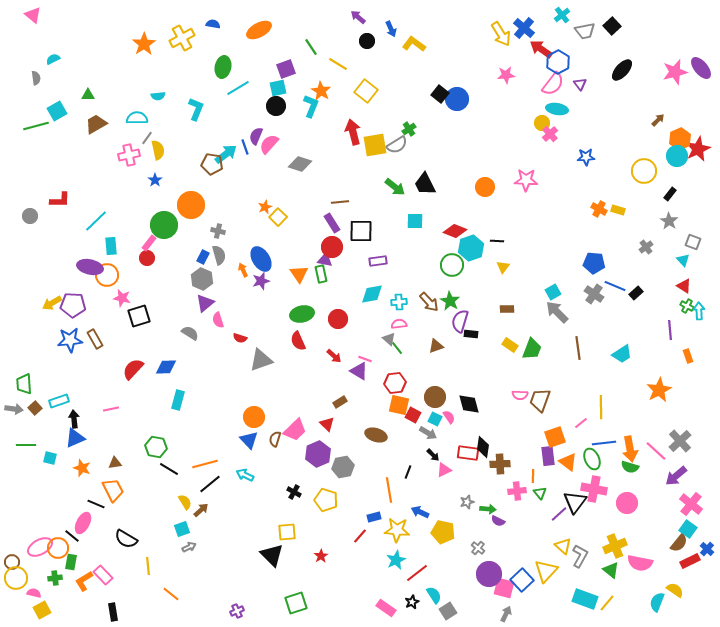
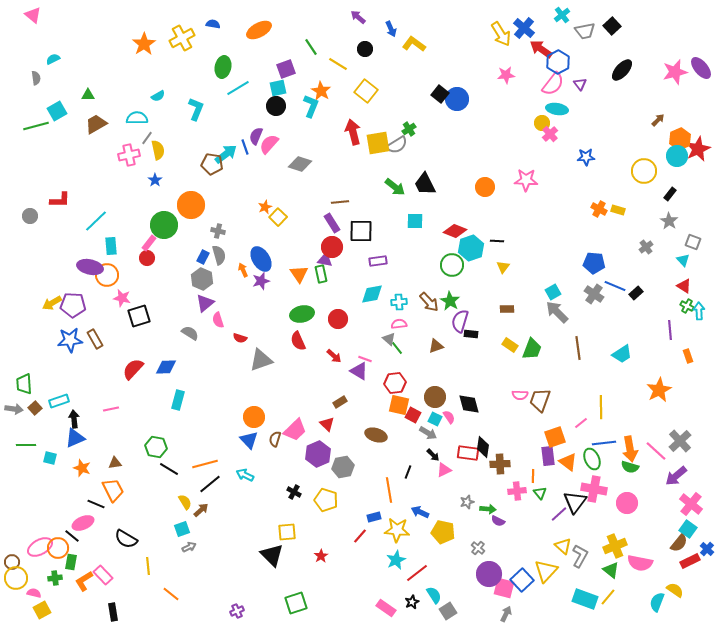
black circle at (367, 41): moved 2 px left, 8 px down
cyan semicircle at (158, 96): rotated 24 degrees counterclockwise
yellow square at (375, 145): moved 3 px right, 2 px up
pink ellipse at (83, 523): rotated 40 degrees clockwise
yellow line at (607, 603): moved 1 px right, 6 px up
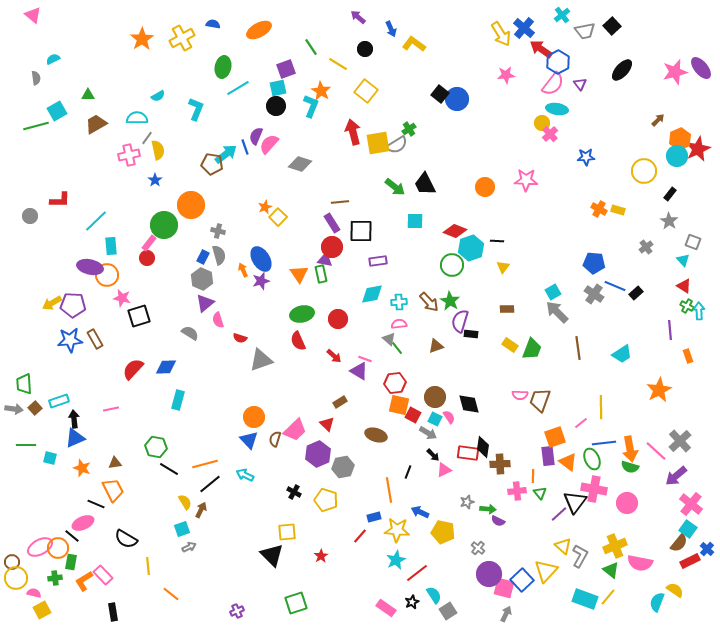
orange star at (144, 44): moved 2 px left, 5 px up
brown arrow at (201, 510): rotated 21 degrees counterclockwise
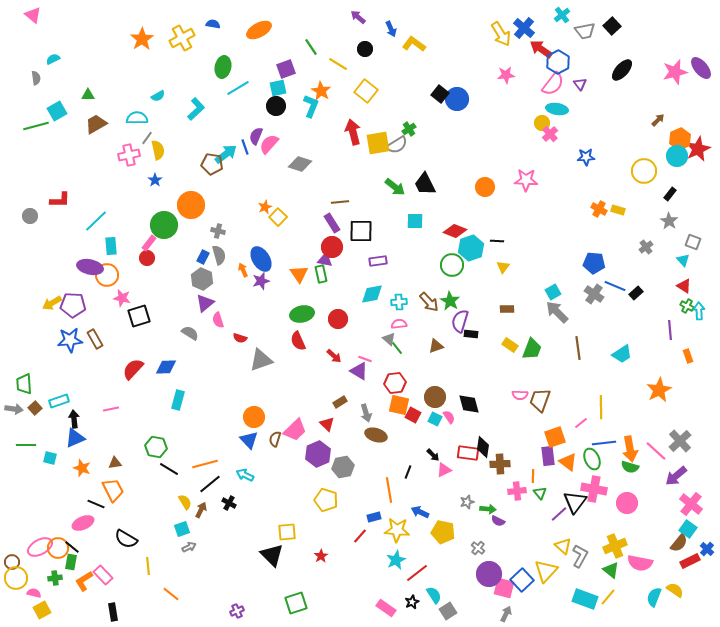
cyan L-shape at (196, 109): rotated 25 degrees clockwise
gray arrow at (428, 433): moved 62 px left, 20 px up; rotated 42 degrees clockwise
black cross at (294, 492): moved 65 px left, 11 px down
black line at (72, 536): moved 11 px down
cyan semicircle at (657, 602): moved 3 px left, 5 px up
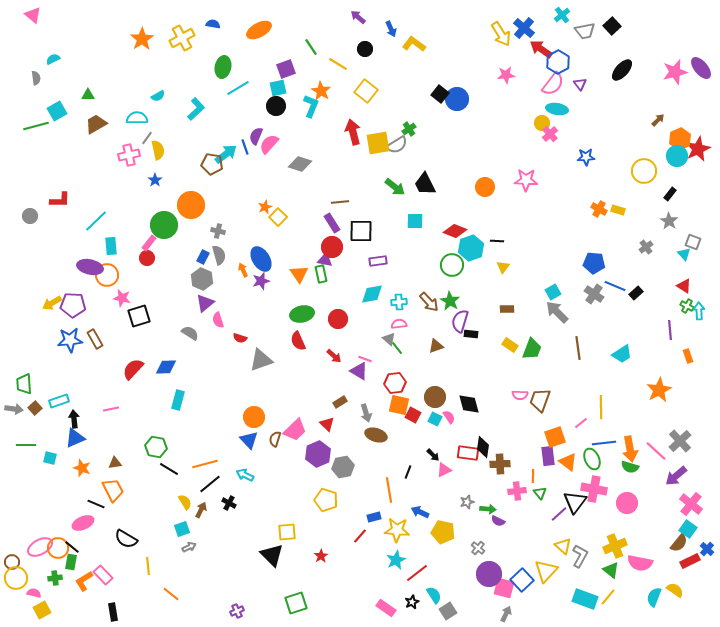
cyan triangle at (683, 260): moved 1 px right, 6 px up
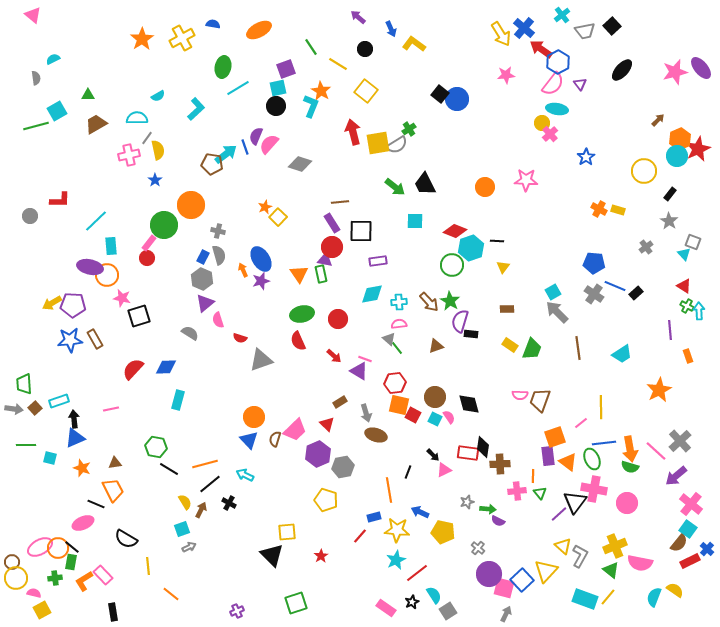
blue star at (586, 157): rotated 30 degrees counterclockwise
